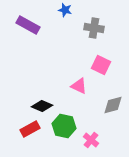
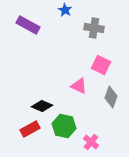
blue star: rotated 16 degrees clockwise
gray diamond: moved 2 px left, 8 px up; rotated 55 degrees counterclockwise
pink cross: moved 2 px down
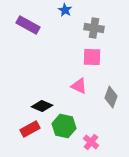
pink square: moved 9 px left, 8 px up; rotated 24 degrees counterclockwise
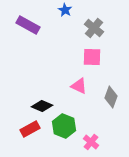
gray cross: rotated 30 degrees clockwise
green hexagon: rotated 10 degrees clockwise
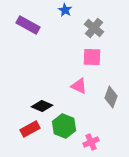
pink cross: rotated 28 degrees clockwise
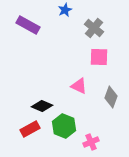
blue star: rotated 16 degrees clockwise
pink square: moved 7 px right
